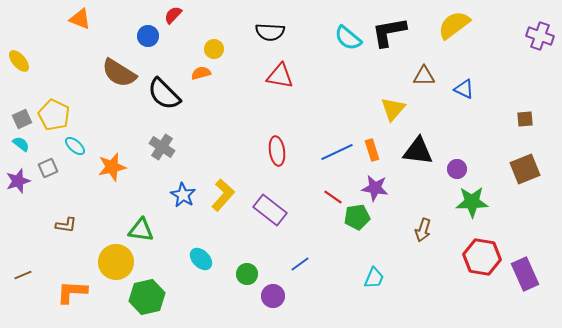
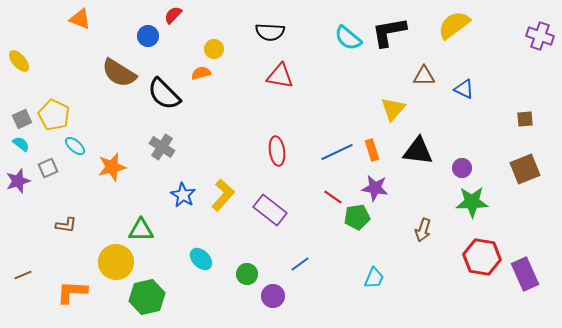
purple circle at (457, 169): moved 5 px right, 1 px up
green triangle at (141, 230): rotated 8 degrees counterclockwise
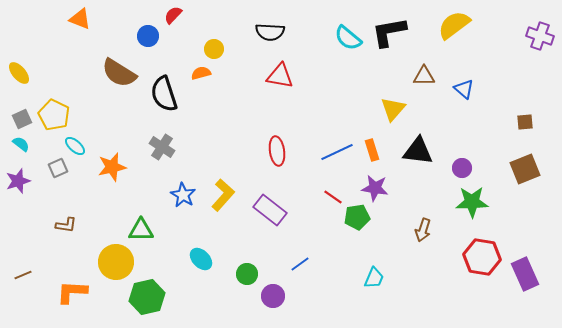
yellow ellipse at (19, 61): moved 12 px down
blue triangle at (464, 89): rotated 15 degrees clockwise
black semicircle at (164, 94): rotated 27 degrees clockwise
brown square at (525, 119): moved 3 px down
gray square at (48, 168): moved 10 px right
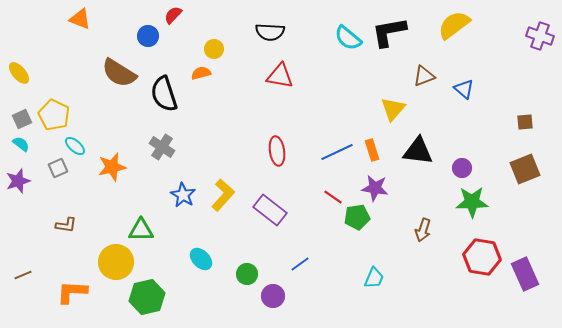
brown triangle at (424, 76): rotated 20 degrees counterclockwise
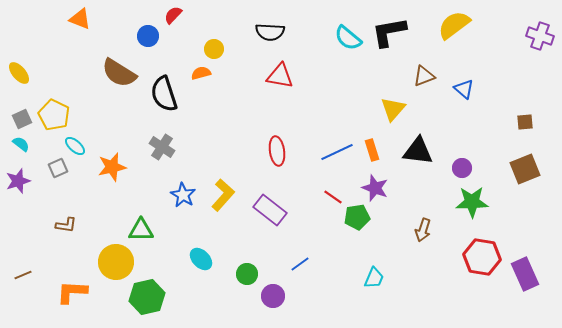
purple star at (375, 188): rotated 12 degrees clockwise
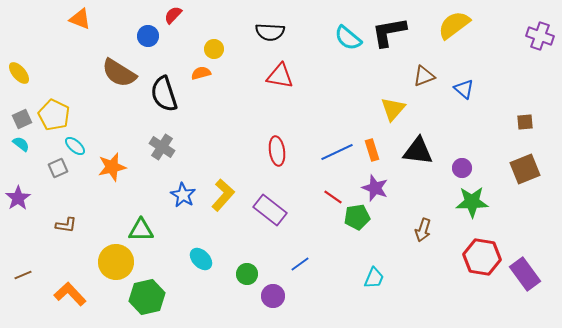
purple star at (18, 181): moved 17 px down; rotated 15 degrees counterclockwise
purple rectangle at (525, 274): rotated 12 degrees counterclockwise
orange L-shape at (72, 292): moved 2 px left, 2 px down; rotated 44 degrees clockwise
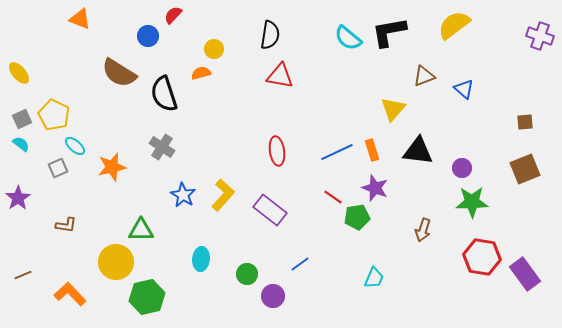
black semicircle at (270, 32): moved 3 px down; rotated 84 degrees counterclockwise
cyan ellipse at (201, 259): rotated 50 degrees clockwise
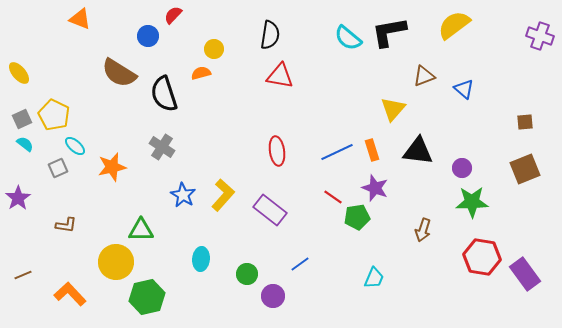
cyan semicircle at (21, 144): moved 4 px right
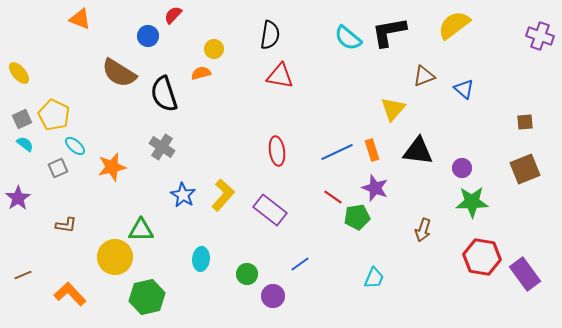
yellow circle at (116, 262): moved 1 px left, 5 px up
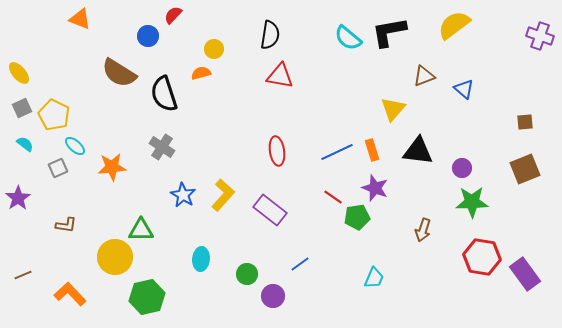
gray square at (22, 119): moved 11 px up
orange star at (112, 167): rotated 8 degrees clockwise
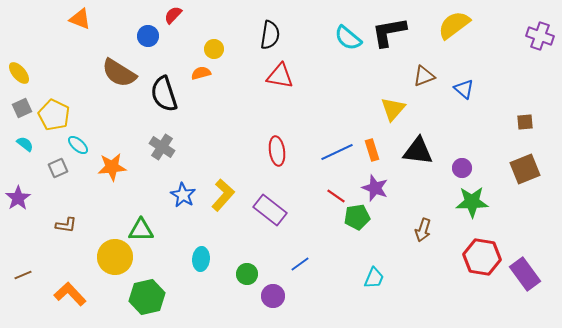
cyan ellipse at (75, 146): moved 3 px right, 1 px up
red line at (333, 197): moved 3 px right, 1 px up
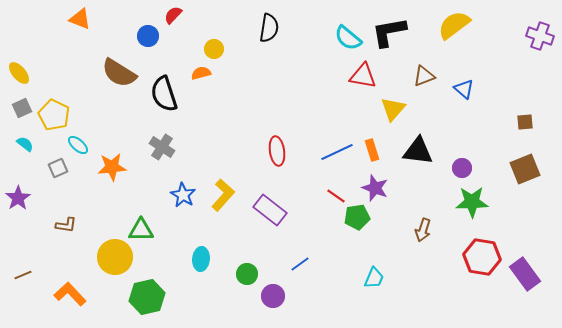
black semicircle at (270, 35): moved 1 px left, 7 px up
red triangle at (280, 76): moved 83 px right
